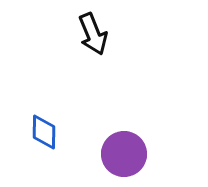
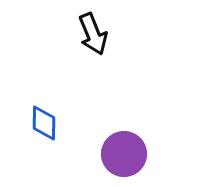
blue diamond: moved 9 px up
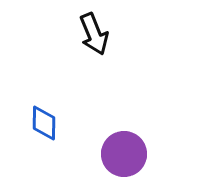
black arrow: moved 1 px right
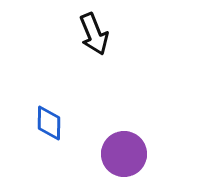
blue diamond: moved 5 px right
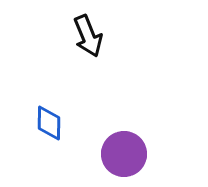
black arrow: moved 6 px left, 2 px down
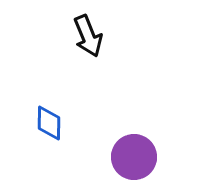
purple circle: moved 10 px right, 3 px down
